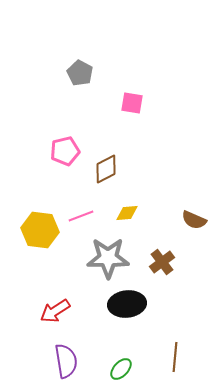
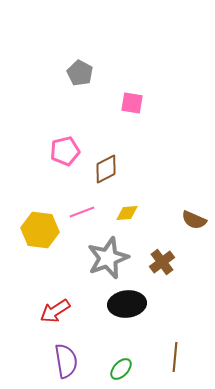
pink line: moved 1 px right, 4 px up
gray star: rotated 21 degrees counterclockwise
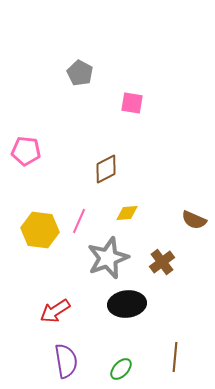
pink pentagon: moved 39 px left; rotated 20 degrees clockwise
pink line: moved 3 px left, 9 px down; rotated 45 degrees counterclockwise
